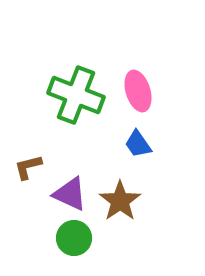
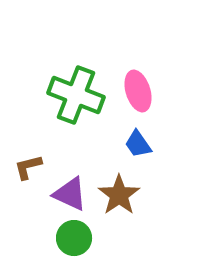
brown star: moved 1 px left, 6 px up
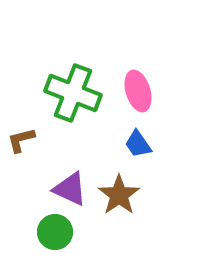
green cross: moved 3 px left, 2 px up
brown L-shape: moved 7 px left, 27 px up
purple triangle: moved 5 px up
green circle: moved 19 px left, 6 px up
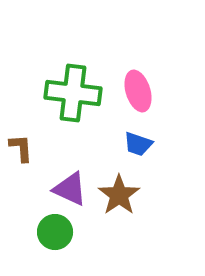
green cross: rotated 14 degrees counterclockwise
brown L-shape: moved 8 px down; rotated 100 degrees clockwise
blue trapezoid: rotated 36 degrees counterclockwise
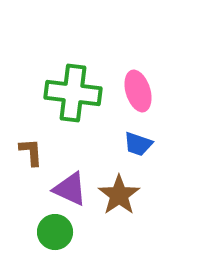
brown L-shape: moved 10 px right, 4 px down
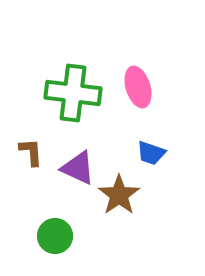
pink ellipse: moved 4 px up
blue trapezoid: moved 13 px right, 9 px down
purple triangle: moved 8 px right, 21 px up
green circle: moved 4 px down
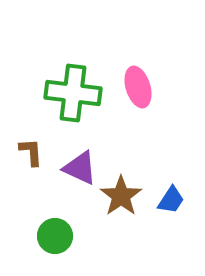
blue trapezoid: moved 20 px right, 47 px down; rotated 76 degrees counterclockwise
purple triangle: moved 2 px right
brown star: moved 2 px right, 1 px down
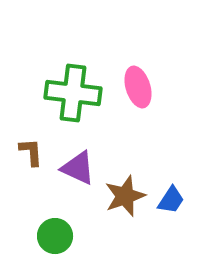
purple triangle: moved 2 px left
brown star: moved 4 px right; rotated 15 degrees clockwise
